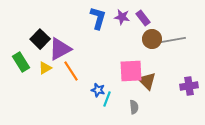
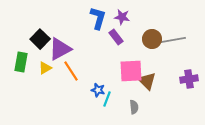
purple rectangle: moved 27 px left, 19 px down
green rectangle: rotated 42 degrees clockwise
purple cross: moved 7 px up
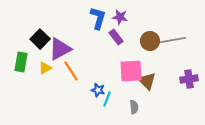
purple star: moved 2 px left
brown circle: moved 2 px left, 2 px down
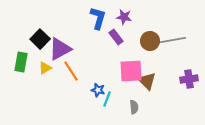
purple star: moved 4 px right
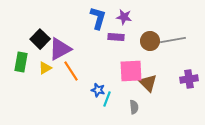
purple rectangle: rotated 49 degrees counterclockwise
brown triangle: moved 1 px right, 2 px down
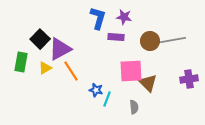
blue star: moved 2 px left
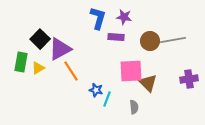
yellow triangle: moved 7 px left
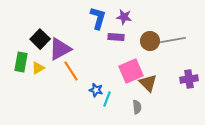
pink square: rotated 20 degrees counterclockwise
gray semicircle: moved 3 px right
